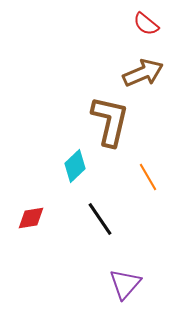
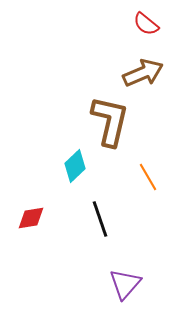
black line: rotated 15 degrees clockwise
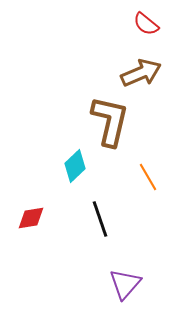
brown arrow: moved 2 px left
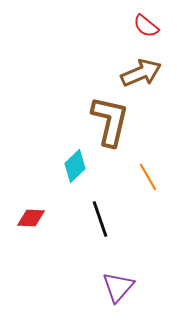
red semicircle: moved 2 px down
red diamond: rotated 12 degrees clockwise
purple triangle: moved 7 px left, 3 px down
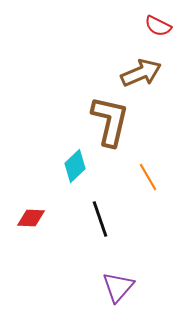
red semicircle: moved 12 px right; rotated 12 degrees counterclockwise
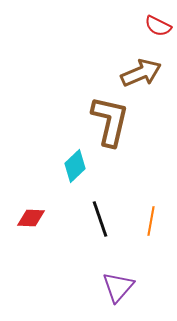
orange line: moved 3 px right, 44 px down; rotated 40 degrees clockwise
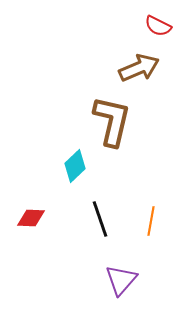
brown arrow: moved 2 px left, 5 px up
brown L-shape: moved 2 px right
purple triangle: moved 3 px right, 7 px up
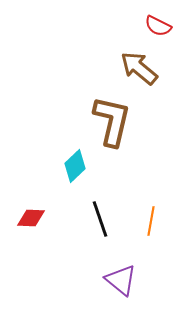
brown arrow: rotated 117 degrees counterclockwise
purple triangle: rotated 32 degrees counterclockwise
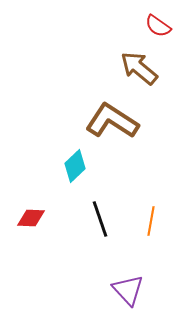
red semicircle: rotated 8 degrees clockwise
brown L-shape: rotated 70 degrees counterclockwise
purple triangle: moved 7 px right, 10 px down; rotated 8 degrees clockwise
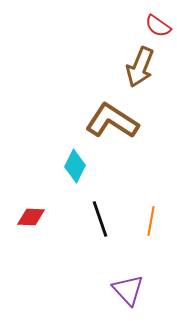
brown arrow: moved 1 px right, 1 px up; rotated 108 degrees counterclockwise
cyan diamond: rotated 20 degrees counterclockwise
red diamond: moved 1 px up
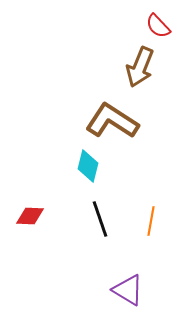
red semicircle: rotated 12 degrees clockwise
cyan diamond: moved 13 px right; rotated 12 degrees counterclockwise
red diamond: moved 1 px left, 1 px up
purple triangle: rotated 16 degrees counterclockwise
